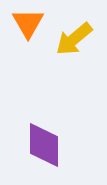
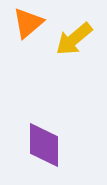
orange triangle: rotated 20 degrees clockwise
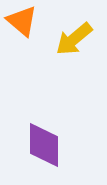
orange triangle: moved 6 px left, 2 px up; rotated 40 degrees counterclockwise
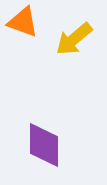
orange triangle: moved 1 px right, 1 px down; rotated 20 degrees counterclockwise
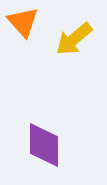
orange triangle: rotated 28 degrees clockwise
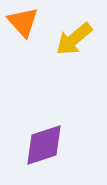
purple diamond: rotated 72 degrees clockwise
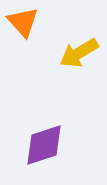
yellow arrow: moved 5 px right, 14 px down; rotated 9 degrees clockwise
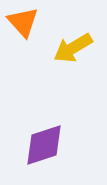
yellow arrow: moved 6 px left, 5 px up
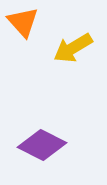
purple diamond: moved 2 px left; rotated 45 degrees clockwise
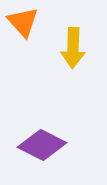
yellow arrow: rotated 57 degrees counterclockwise
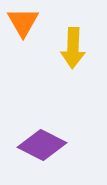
orange triangle: rotated 12 degrees clockwise
